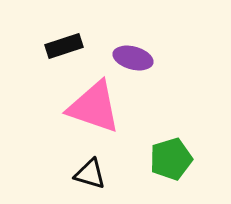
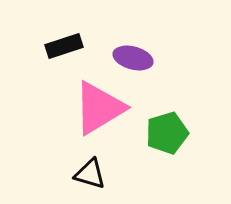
pink triangle: moved 5 px right, 1 px down; rotated 50 degrees counterclockwise
green pentagon: moved 4 px left, 26 px up
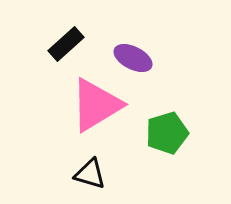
black rectangle: moved 2 px right, 2 px up; rotated 24 degrees counterclockwise
purple ellipse: rotated 12 degrees clockwise
pink triangle: moved 3 px left, 3 px up
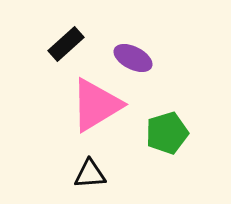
black triangle: rotated 20 degrees counterclockwise
